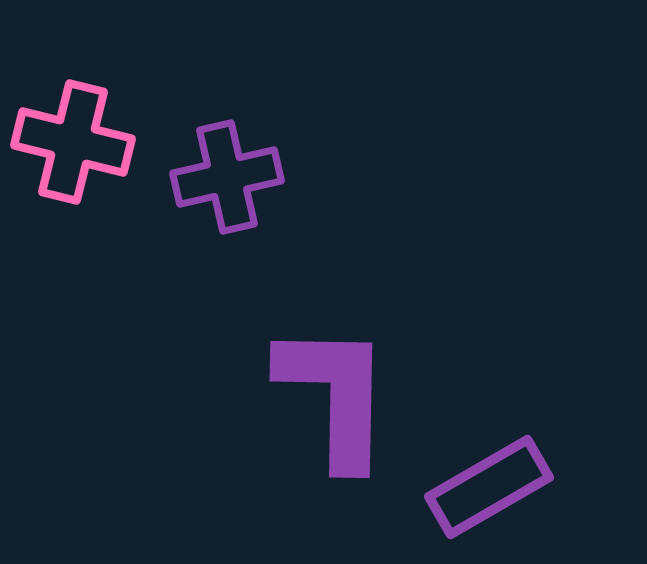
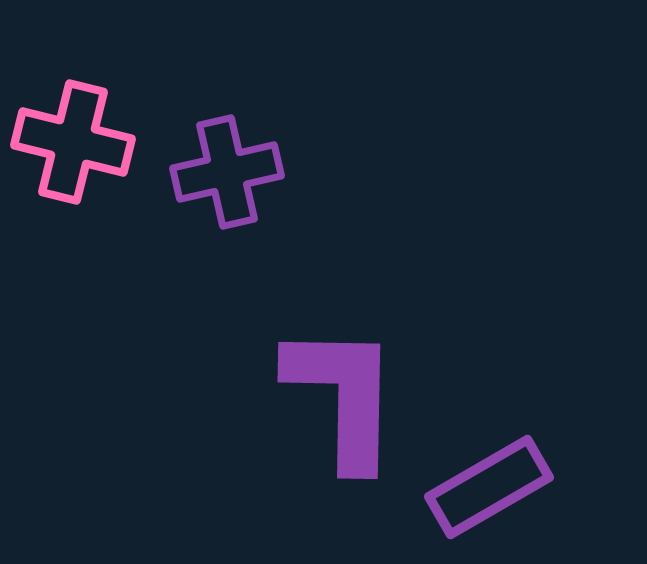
purple cross: moved 5 px up
purple L-shape: moved 8 px right, 1 px down
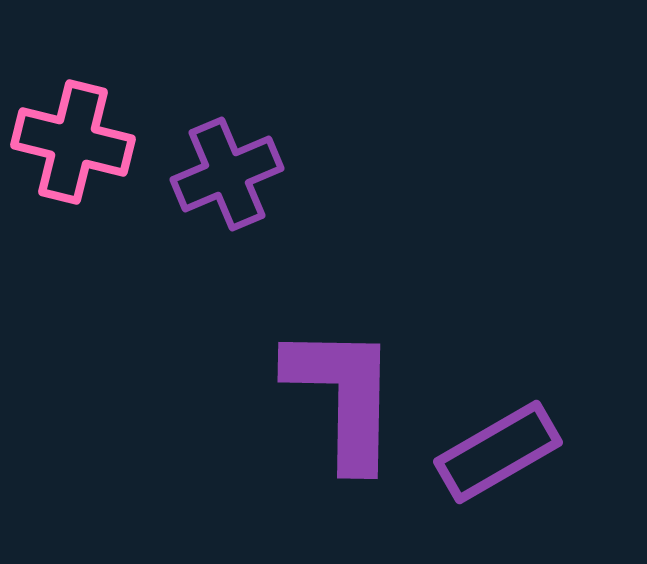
purple cross: moved 2 px down; rotated 10 degrees counterclockwise
purple rectangle: moved 9 px right, 35 px up
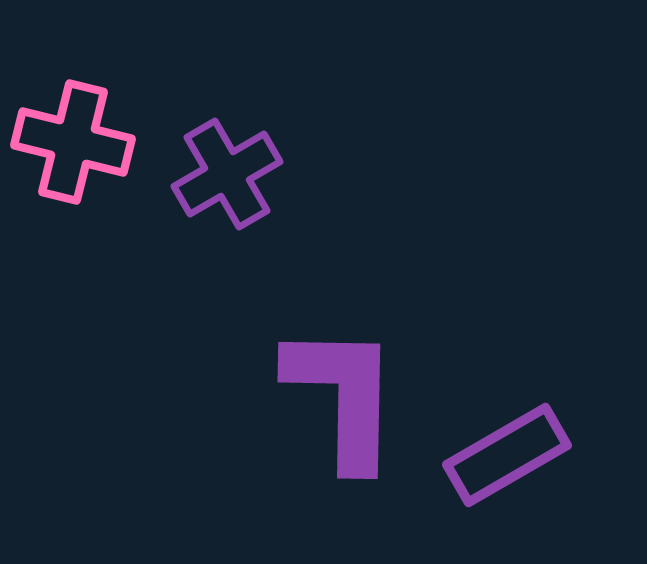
purple cross: rotated 7 degrees counterclockwise
purple rectangle: moved 9 px right, 3 px down
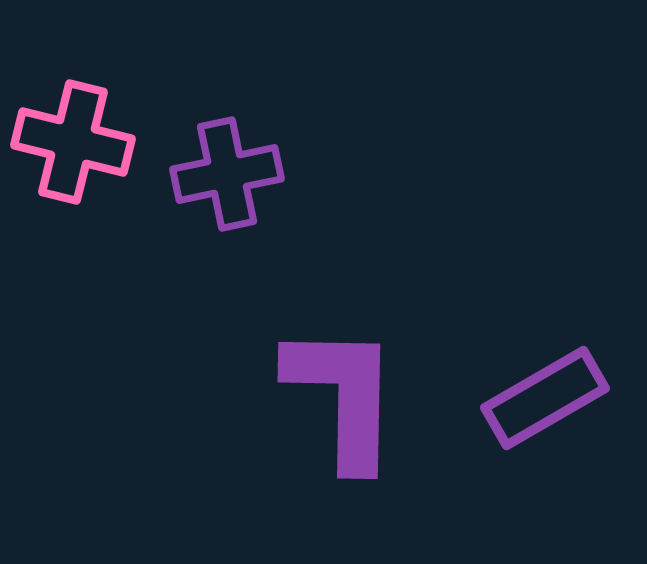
purple cross: rotated 18 degrees clockwise
purple rectangle: moved 38 px right, 57 px up
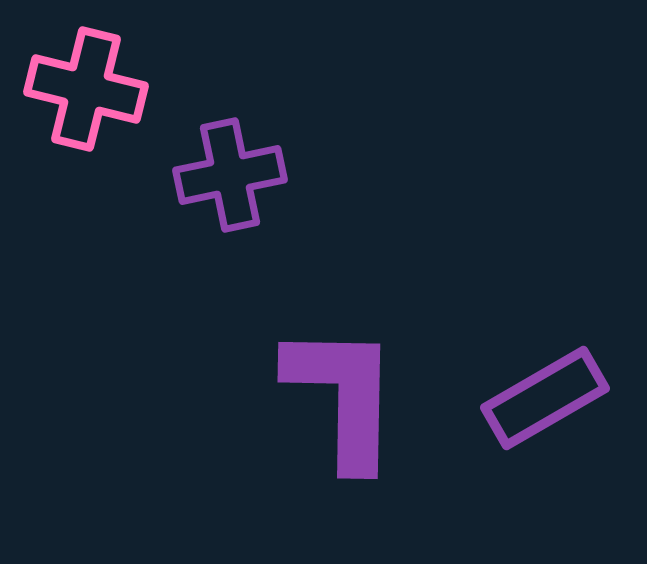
pink cross: moved 13 px right, 53 px up
purple cross: moved 3 px right, 1 px down
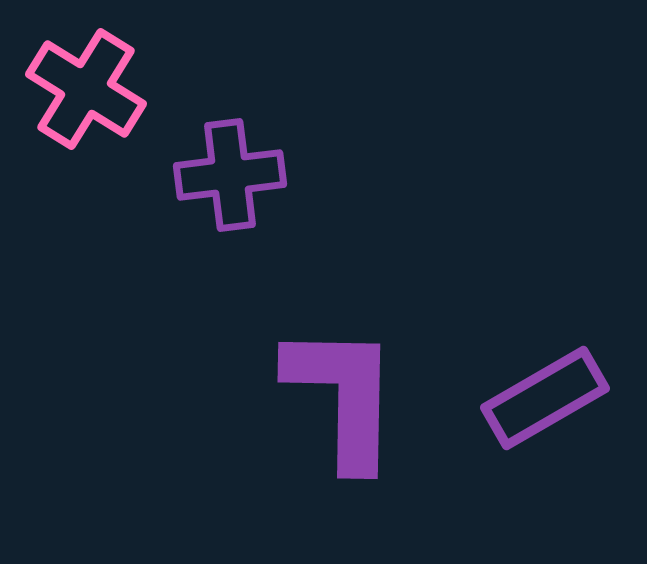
pink cross: rotated 18 degrees clockwise
purple cross: rotated 5 degrees clockwise
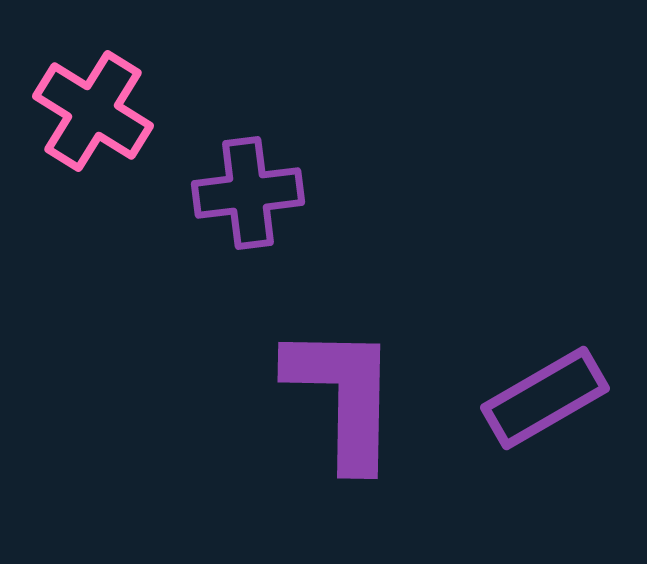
pink cross: moved 7 px right, 22 px down
purple cross: moved 18 px right, 18 px down
